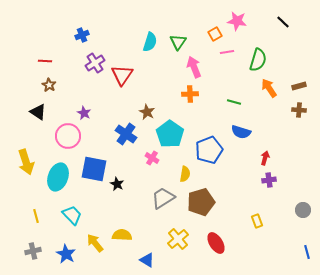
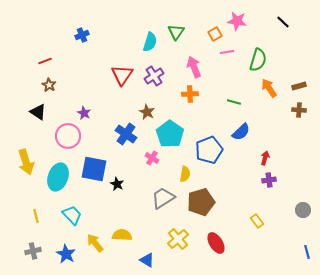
green triangle at (178, 42): moved 2 px left, 10 px up
red line at (45, 61): rotated 24 degrees counterclockwise
purple cross at (95, 63): moved 59 px right, 13 px down
blue semicircle at (241, 132): rotated 60 degrees counterclockwise
yellow rectangle at (257, 221): rotated 16 degrees counterclockwise
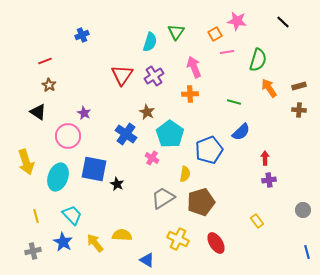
red arrow at (265, 158): rotated 16 degrees counterclockwise
yellow cross at (178, 239): rotated 25 degrees counterclockwise
blue star at (66, 254): moved 3 px left, 12 px up
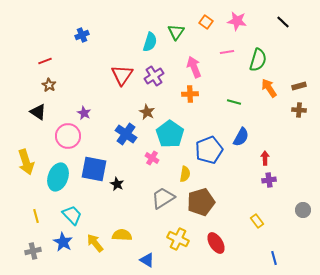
orange square at (215, 34): moved 9 px left, 12 px up; rotated 24 degrees counterclockwise
blue semicircle at (241, 132): moved 5 px down; rotated 18 degrees counterclockwise
blue line at (307, 252): moved 33 px left, 6 px down
